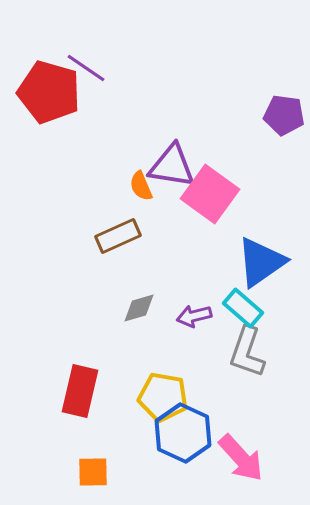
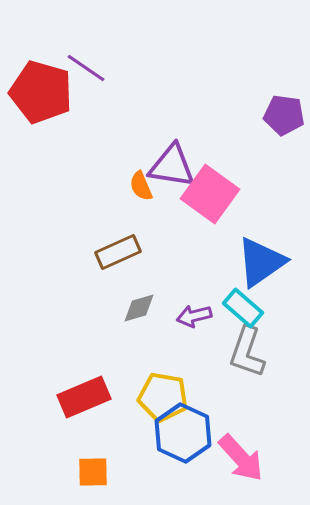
red pentagon: moved 8 px left
brown rectangle: moved 16 px down
red rectangle: moved 4 px right, 6 px down; rotated 54 degrees clockwise
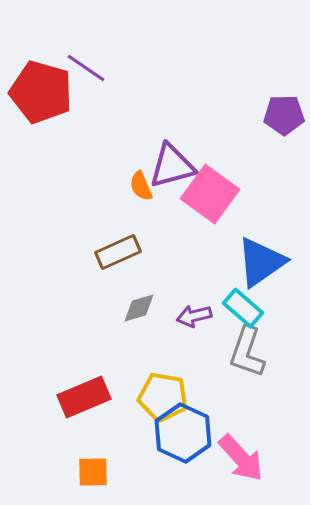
purple pentagon: rotated 9 degrees counterclockwise
purple triangle: rotated 24 degrees counterclockwise
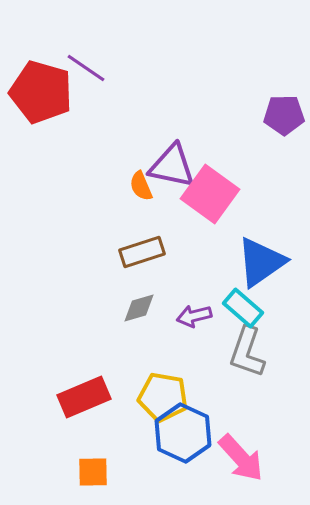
purple triangle: rotated 27 degrees clockwise
brown rectangle: moved 24 px right; rotated 6 degrees clockwise
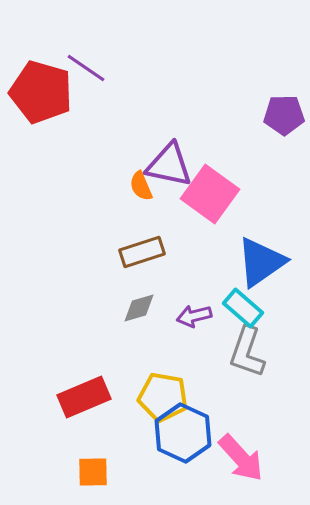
purple triangle: moved 3 px left, 1 px up
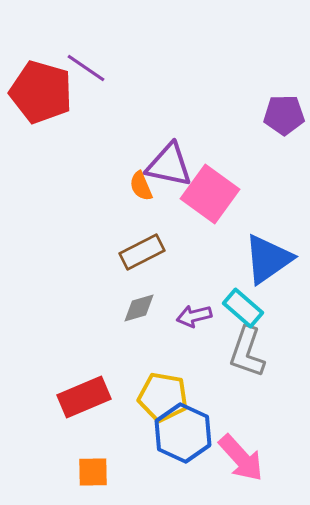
brown rectangle: rotated 9 degrees counterclockwise
blue triangle: moved 7 px right, 3 px up
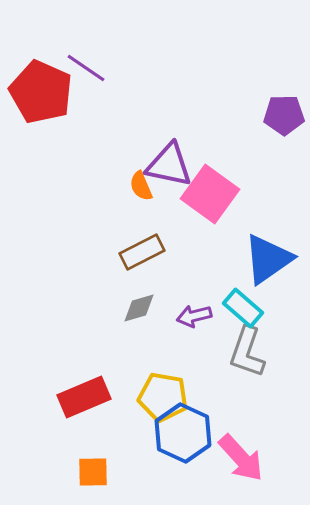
red pentagon: rotated 8 degrees clockwise
